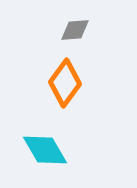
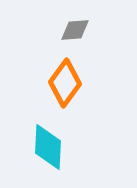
cyan diamond: moved 3 px right, 3 px up; rotated 33 degrees clockwise
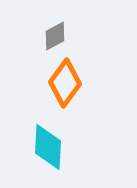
gray diamond: moved 20 px left, 6 px down; rotated 24 degrees counterclockwise
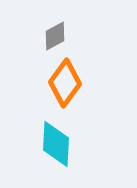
cyan diamond: moved 8 px right, 3 px up
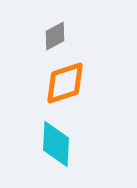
orange diamond: rotated 36 degrees clockwise
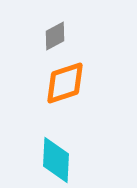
cyan diamond: moved 16 px down
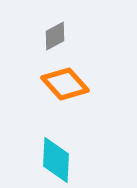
orange diamond: moved 1 px down; rotated 66 degrees clockwise
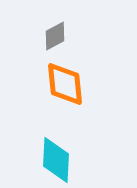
orange diamond: rotated 36 degrees clockwise
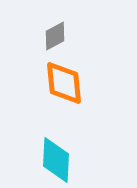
orange diamond: moved 1 px left, 1 px up
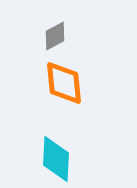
cyan diamond: moved 1 px up
